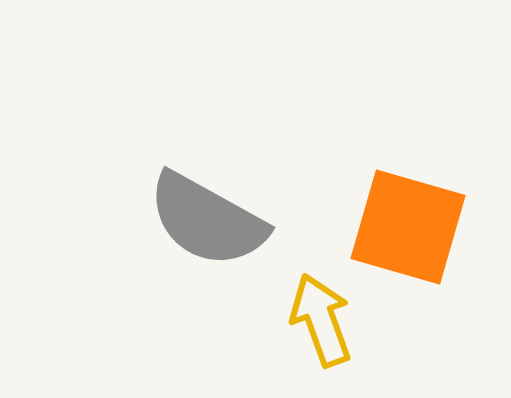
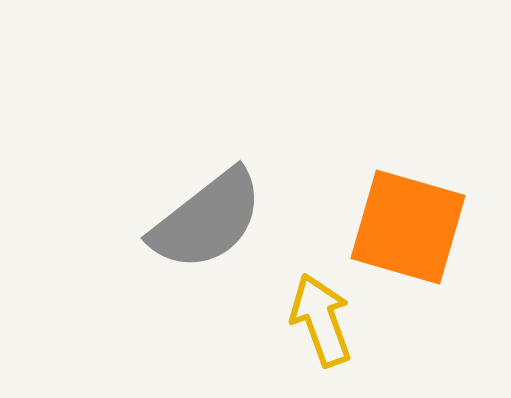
gray semicircle: rotated 67 degrees counterclockwise
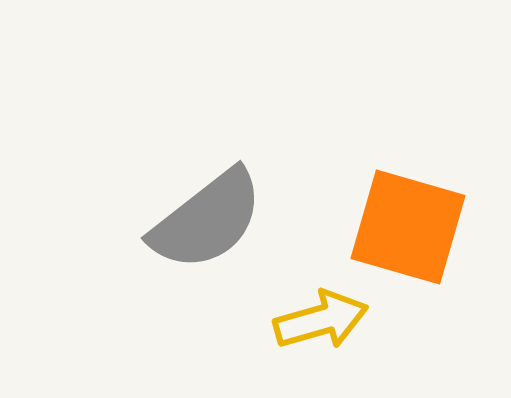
yellow arrow: rotated 94 degrees clockwise
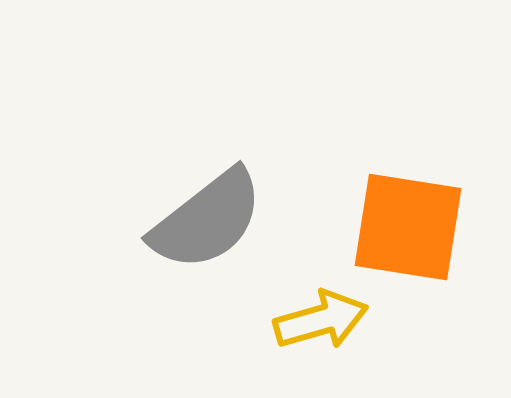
orange square: rotated 7 degrees counterclockwise
